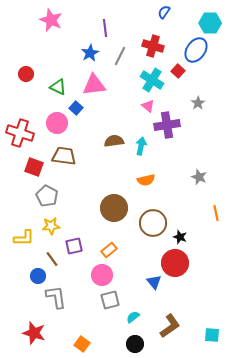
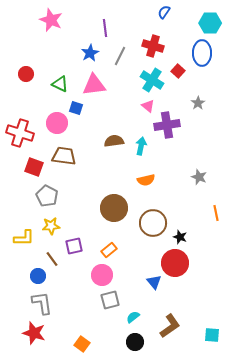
blue ellipse at (196, 50): moved 6 px right, 3 px down; rotated 35 degrees counterclockwise
green triangle at (58, 87): moved 2 px right, 3 px up
blue square at (76, 108): rotated 24 degrees counterclockwise
gray L-shape at (56, 297): moved 14 px left, 6 px down
black circle at (135, 344): moved 2 px up
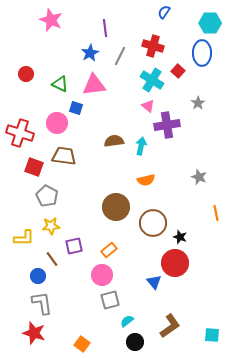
brown circle at (114, 208): moved 2 px right, 1 px up
cyan semicircle at (133, 317): moved 6 px left, 4 px down
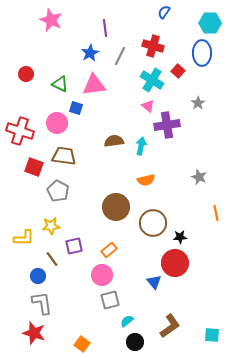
red cross at (20, 133): moved 2 px up
gray pentagon at (47, 196): moved 11 px right, 5 px up
black star at (180, 237): rotated 24 degrees counterclockwise
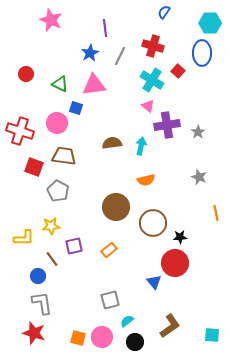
gray star at (198, 103): moved 29 px down
brown semicircle at (114, 141): moved 2 px left, 2 px down
pink circle at (102, 275): moved 62 px down
orange square at (82, 344): moved 4 px left, 6 px up; rotated 21 degrees counterclockwise
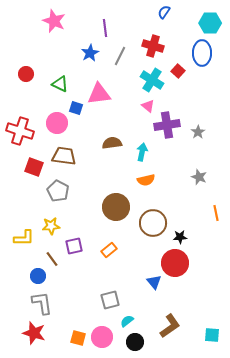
pink star at (51, 20): moved 3 px right, 1 px down
pink triangle at (94, 85): moved 5 px right, 9 px down
cyan arrow at (141, 146): moved 1 px right, 6 px down
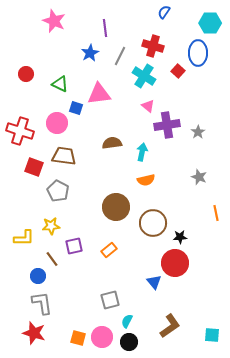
blue ellipse at (202, 53): moved 4 px left
cyan cross at (152, 80): moved 8 px left, 4 px up
cyan semicircle at (127, 321): rotated 24 degrees counterclockwise
black circle at (135, 342): moved 6 px left
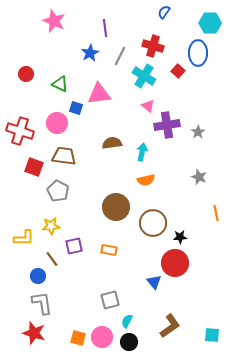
orange rectangle at (109, 250): rotated 49 degrees clockwise
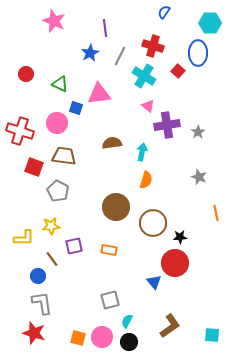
orange semicircle at (146, 180): rotated 60 degrees counterclockwise
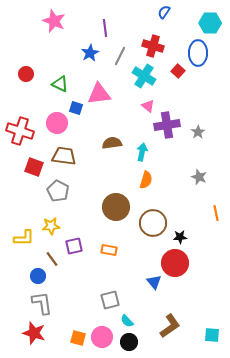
cyan semicircle at (127, 321): rotated 72 degrees counterclockwise
